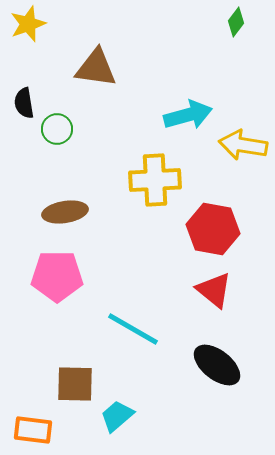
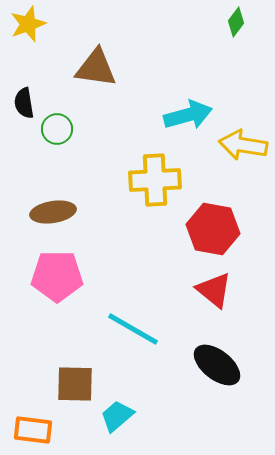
brown ellipse: moved 12 px left
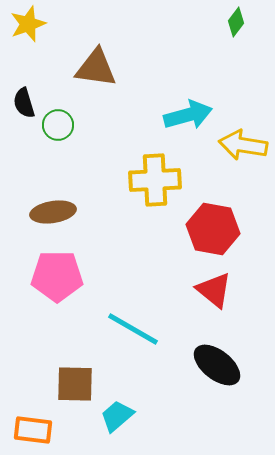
black semicircle: rotated 8 degrees counterclockwise
green circle: moved 1 px right, 4 px up
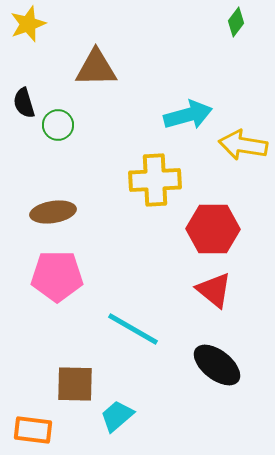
brown triangle: rotated 9 degrees counterclockwise
red hexagon: rotated 9 degrees counterclockwise
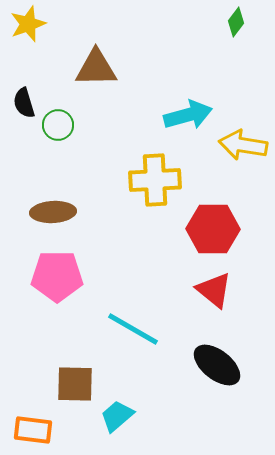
brown ellipse: rotated 6 degrees clockwise
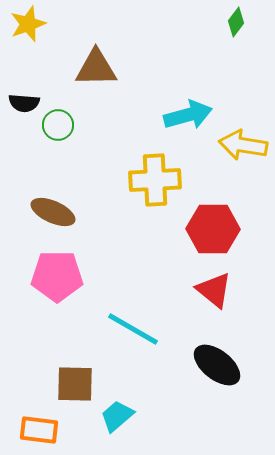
black semicircle: rotated 68 degrees counterclockwise
brown ellipse: rotated 27 degrees clockwise
orange rectangle: moved 6 px right
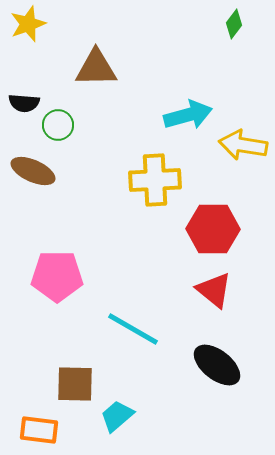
green diamond: moved 2 px left, 2 px down
brown ellipse: moved 20 px left, 41 px up
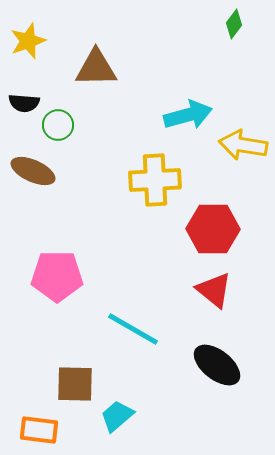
yellow star: moved 17 px down
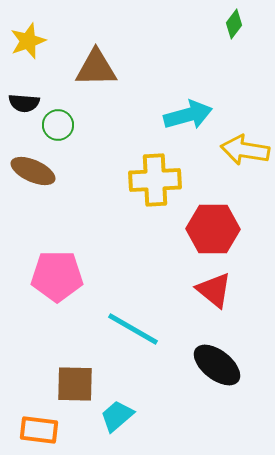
yellow arrow: moved 2 px right, 5 px down
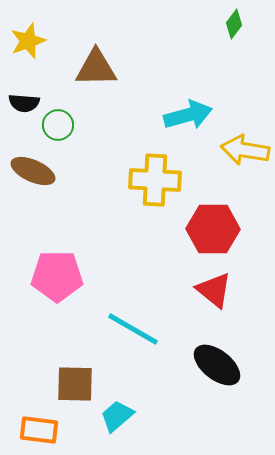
yellow cross: rotated 6 degrees clockwise
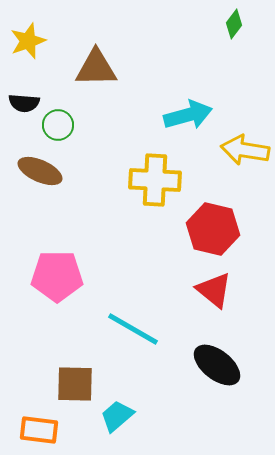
brown ellipse: moved 7 px right
red hexagon: rotated 12 degrees clockwise
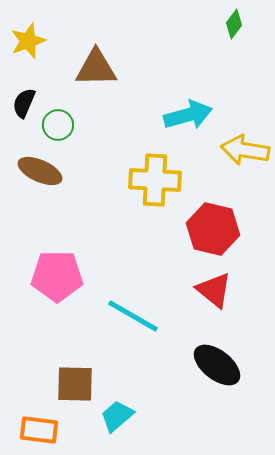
black semicircle: rotated 108 degrees clockwise
cyan line: moved 13 px up
